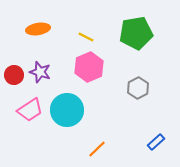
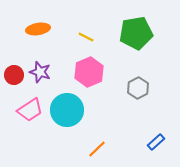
pink hexagon: moved 5 px down
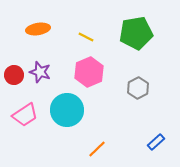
pink trapezoid: moved 5 px left, 5 px down
